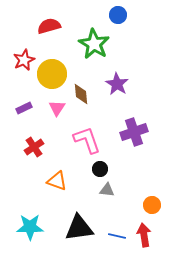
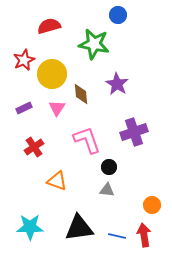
green star: rotated 20 degrees counterclockwise
black circle: moved 9 px right, 2 px up
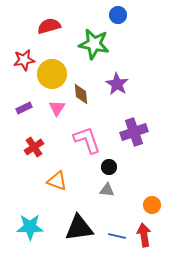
red star: rotated 15 degrees clockwise
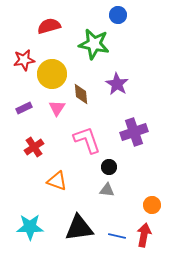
red arrow: rotated 20 degrees clockwise
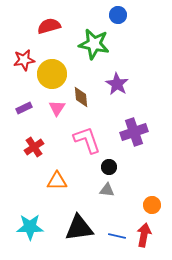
brown diamond: moved 3 px down
orange triangle: rotated 20 degrees counterclockwise
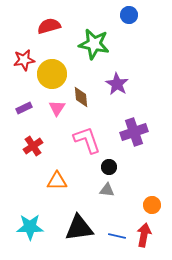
blue circle: moved 11 px right
red cross: moved 1 px left, 1 px up
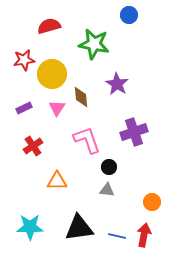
orange circle: moved 3 px up
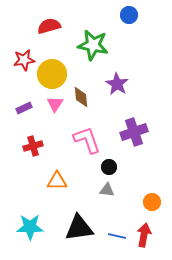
green star: moved 1 px left, 1 px down
pink triangle: moved 2 px left, 4 px up
red cross: rotated 18 degrees clockwise
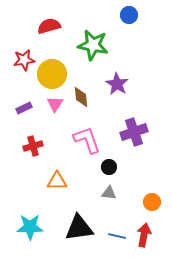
gray triangle: moved 2 px right, 3 px down
